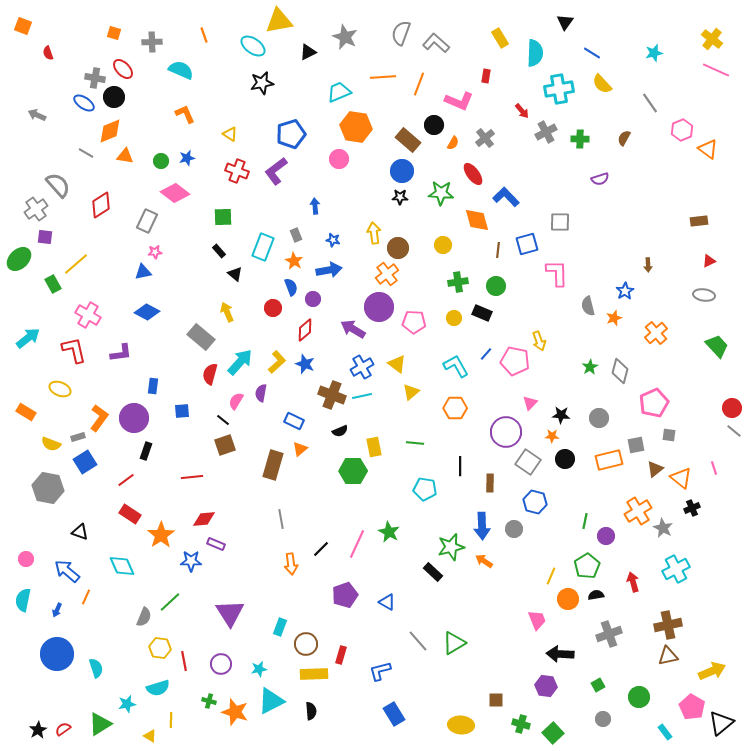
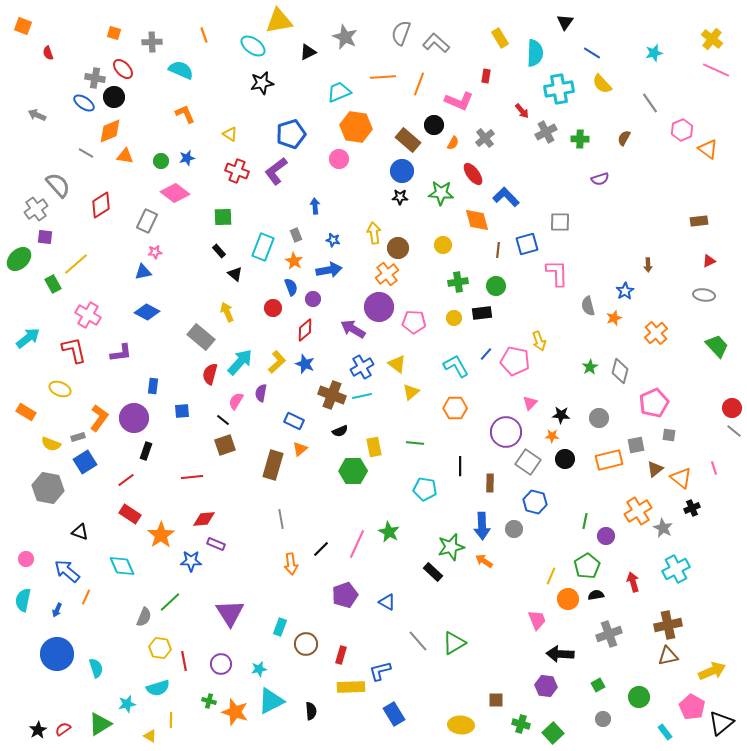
black rectangle at (482, 313): rotated 30 degrees counterclockwise
yellow rectangle at (314, 674): moved 37 px right, 13 px down
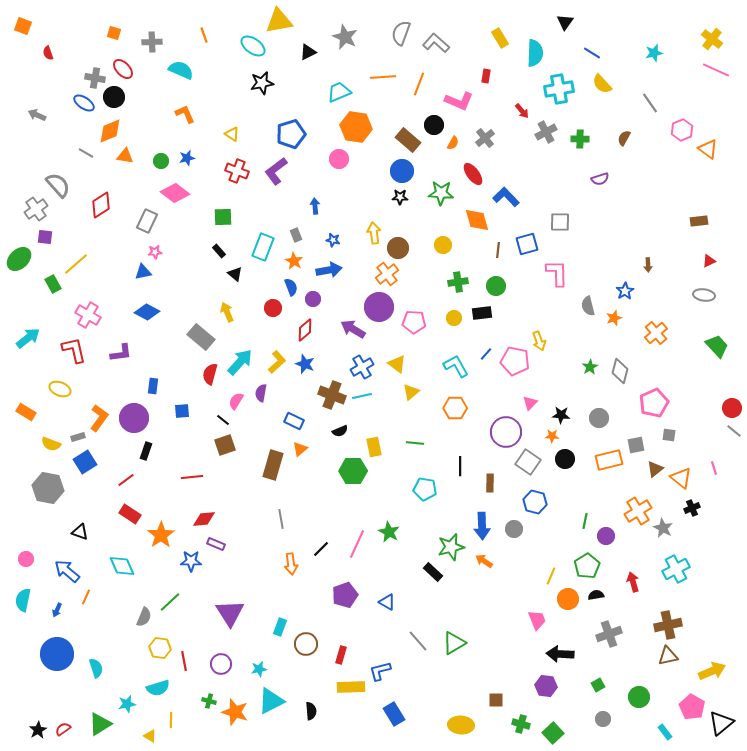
yellow triangle at (230, 134): moved 2 px right
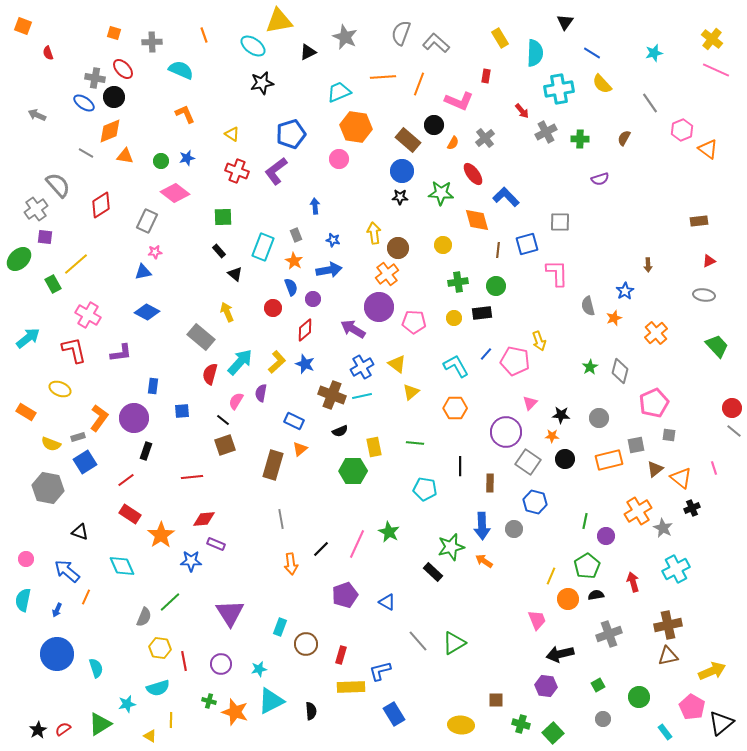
black arrow at (560, 654): rotated 16 degrees counterclockwise
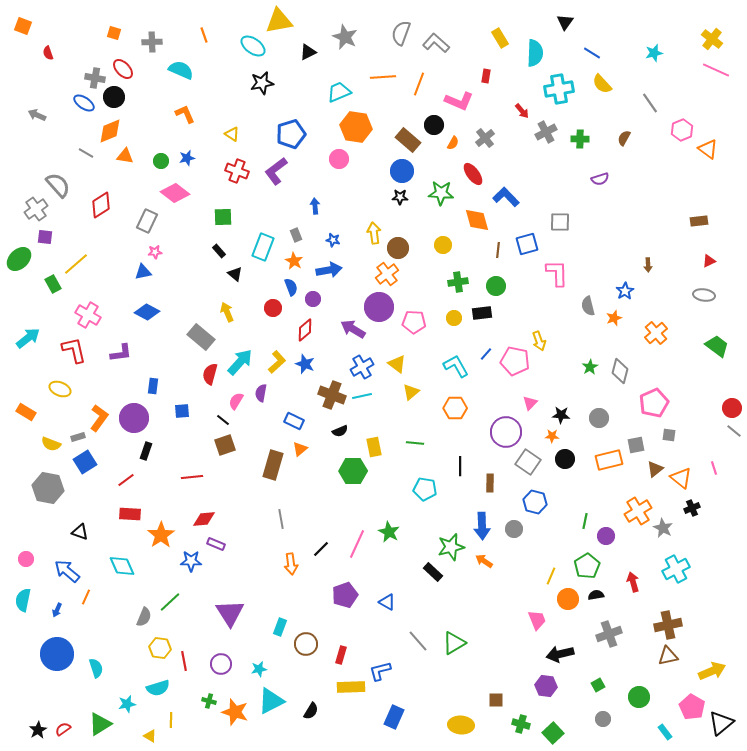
green trapezoid at (717, 346): rotated 10 degrees counterclockwise
red rectangle at (130, 514): rotated 30 degrees counterclockwise
black semicircle at (311, 711): rotated 36 degrees clockwise
blue rectangle at (394, 714): moved 3 px down; rotated 55 degrees clockwise
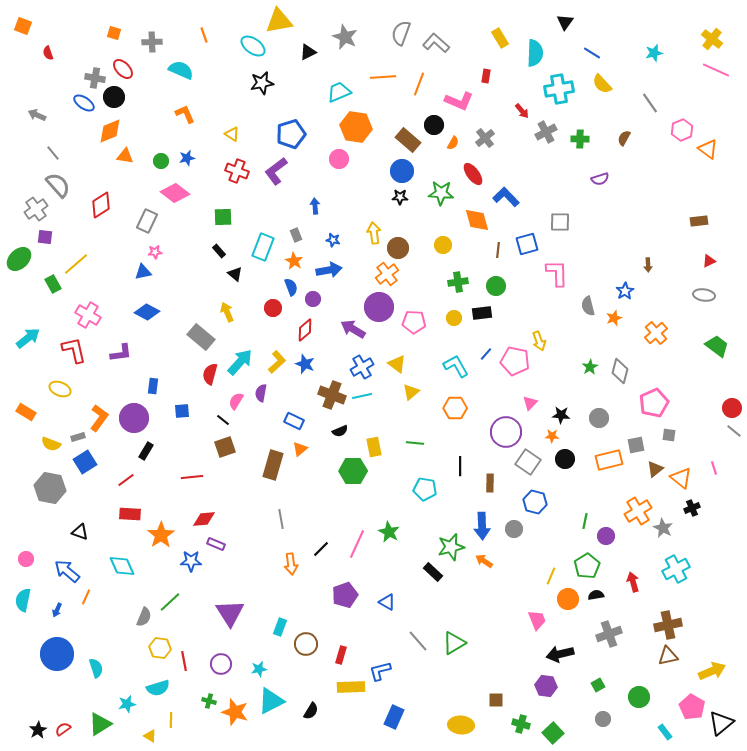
gray line at (86, 153): moved 33 px left; rotated 21 degrees clockwise
brown square at (225, 445): moved 2 px down
black rectangle at (146, 451): rotated 12 degrees clockwise
gray hexagon at (48, 488): moved 2 px right
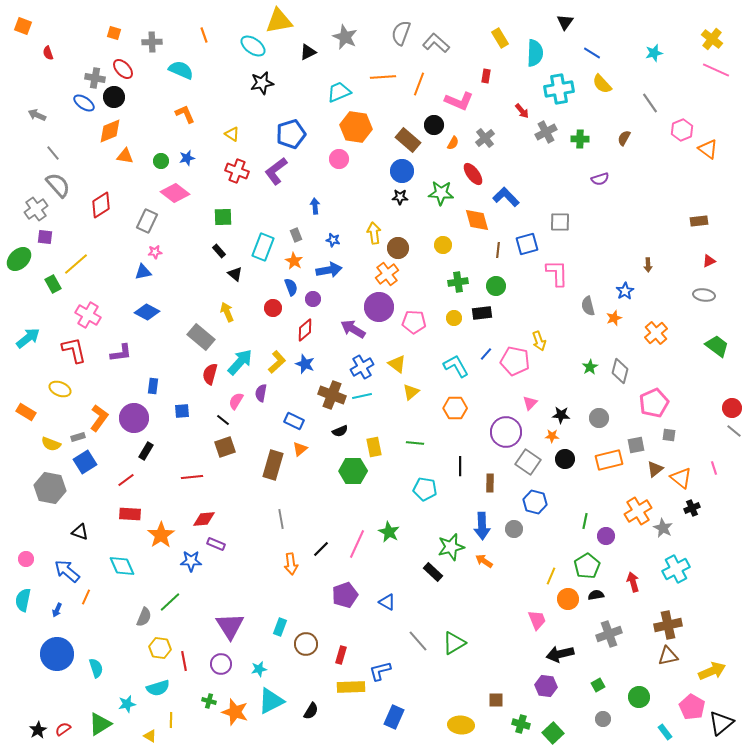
purple triangle at (230, 613): moved 13 px down
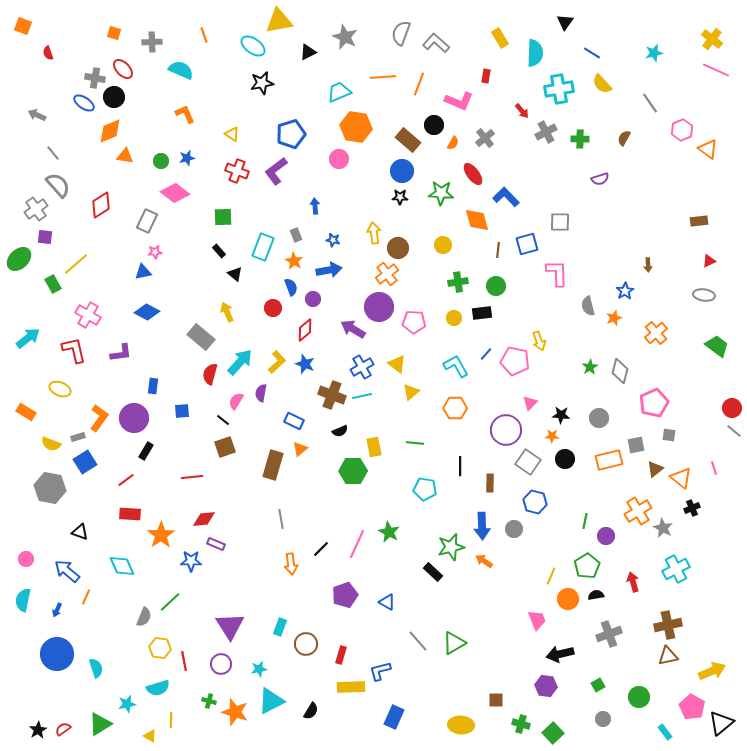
purple circle at (506, 432): moved 2 px up
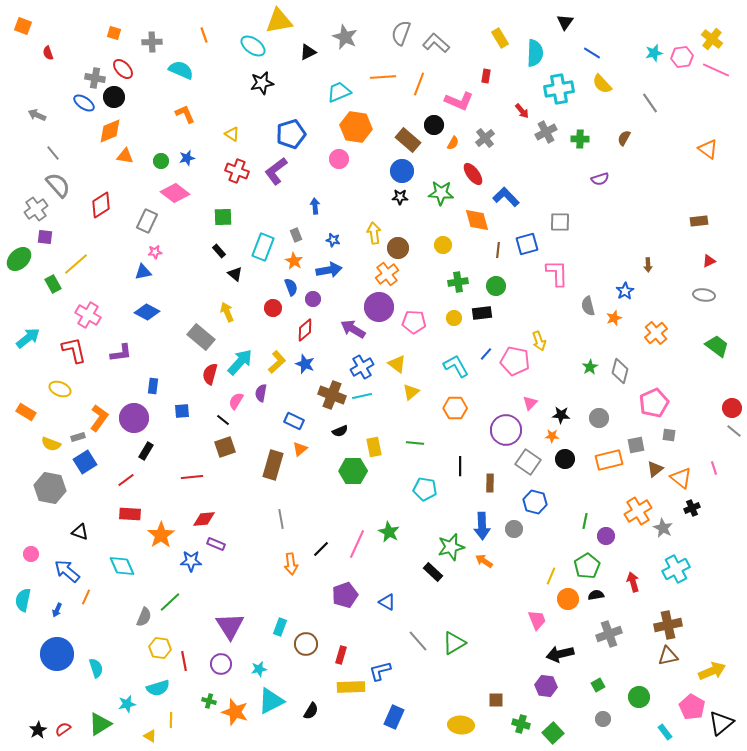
pink hexagon at (682, 130): moved 73 px up; rotated 15 degrees clockwise
pink circle at (26, 559): moved 5 px right, 5 px up
